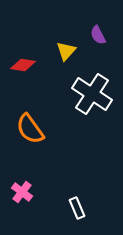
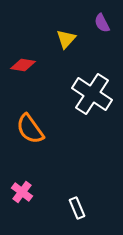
purple semicircle: moved 4 px right, 12 px up
yellow triangle: moved 12 px up
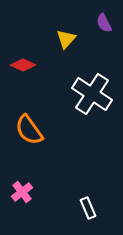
purple semicircle: moved 2 px right
red diamond: rotated 15 degrees clockwise
orange semicircle: moved 1 px left, 1 px down
pink cross: rotated 15 degrees clockwise
white rectangle: moved 11 px right
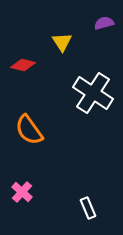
purple semicircle: rotated 102 degrees clockwise
yellow triangle: moved 4 px left, 3 px down; rotated 15 degrees counterclockwise
red diamond: rotated 10 degrees counterclockwise
white cross: moved 1 px right, 1 px up
pink cross: rotated 10 degrees counterclockwise
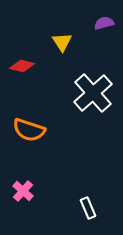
red diamond: moved 1 px left, 1 px down
white cross: rotated 15 degrees clockwise
orange semicircle: rotated 36 degrees counterclockwise
pink cross: moved 1 px right, 1 px up
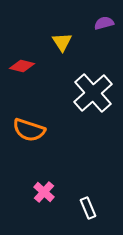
pink cross: moved 21 px right, 1 px down
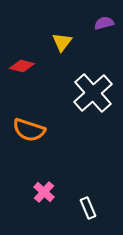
yellow triangle: rotated 10 degrees clockwise
